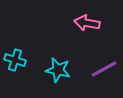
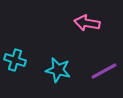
purple line: moved 2 px down
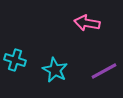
cyan star: moved 3 px left; rotated 15 degrees clockwise
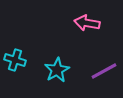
cyan star: moved 2 px right; rotated 15 degrees clockwise
